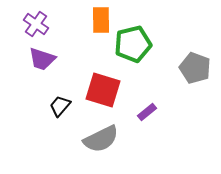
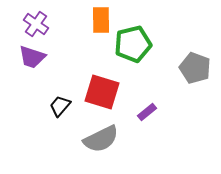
purple trapezoid: moved 10 px left, 2 px up
red square: moved 1 px left, 2 px down
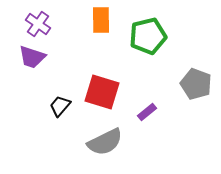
purple cross: moved 2 px right
green pentagon: moved 15 px right, 8 px up
gray pentagon: moved 1 px right, 16 px down
gray semicircle: moved 4 px right, 3 px down
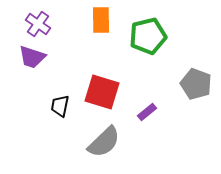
black trapezoid: rotated 30 degrees counterclockwise
gray semicircle: moved 1 px left; rotated 18 degrees counterclockwise
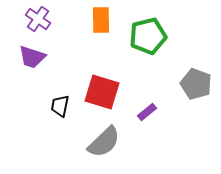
purple cross: moved 5 px up
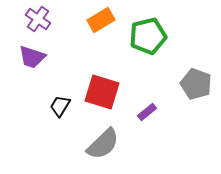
orange rectangle: rotated 60 degrees clockwise
black trapezoid: rotated 20 degrees clockwise
gray semicircle: moved 1 px left, 2 px down
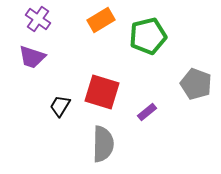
gray semicircle: rotated 45 degrees counterclockwise
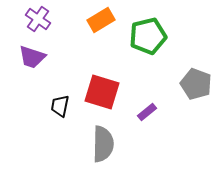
black trapezoid: rotated 20 degrees counterclockwise
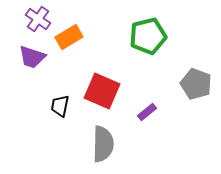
orange rectangle: moved 32 px left, 17 px down
red square: moved 1 px up; rotated 6 degrees clockwise
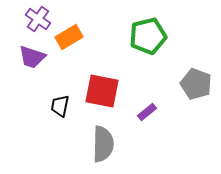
red square: rotated 12 degrees counterclockwise
